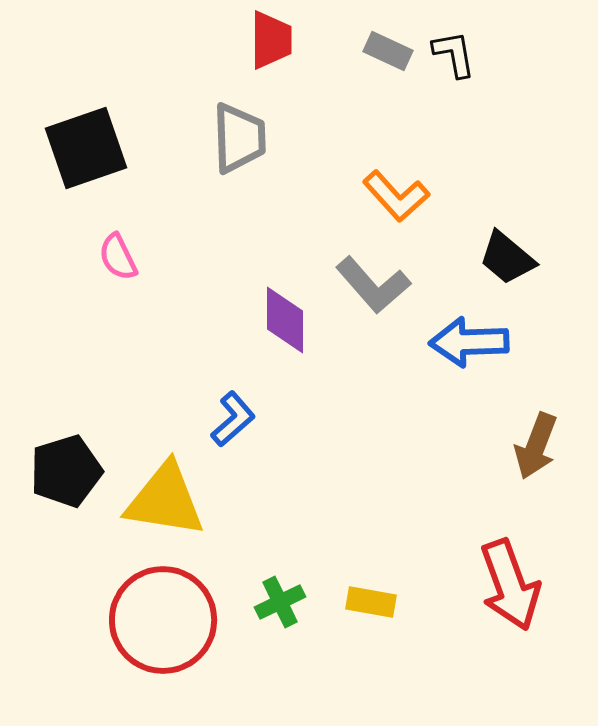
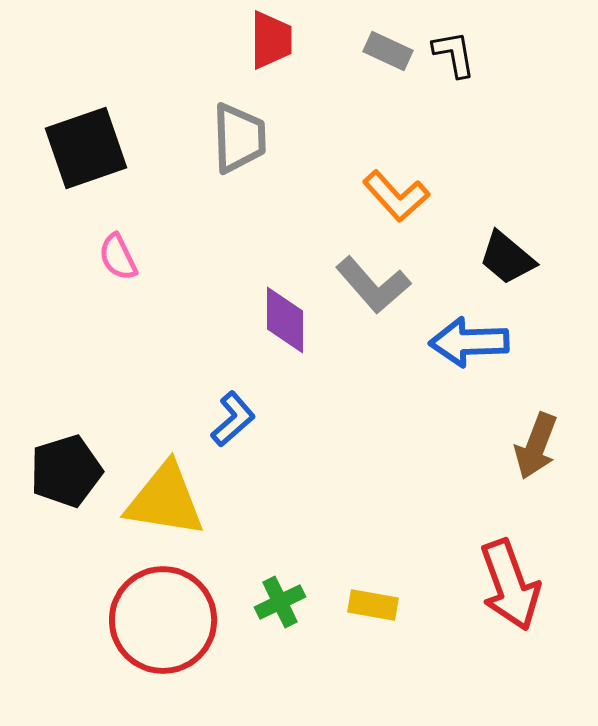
yellow rectangle: moved 2 px right, 3 px down
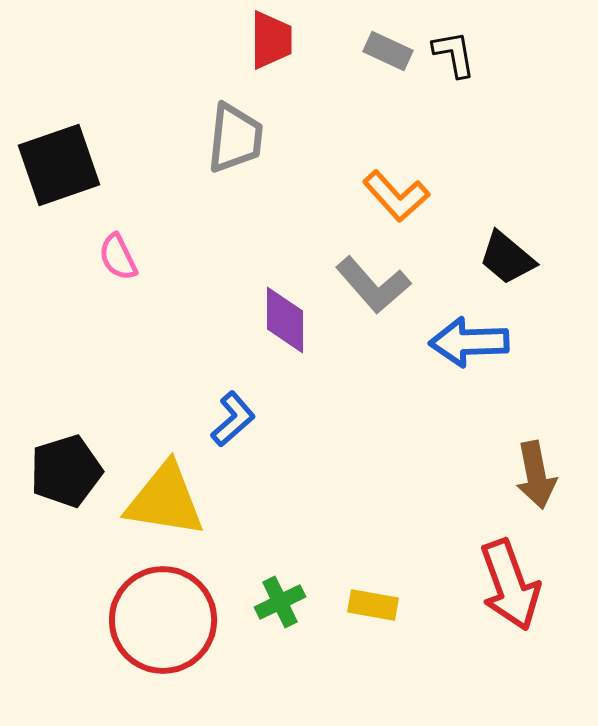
gray trapezoid: moved 4 px left; rotated 8 degrees clockwise
black square: moved 27 px left, 17 px down
brown arrow: moved 29 px down; rotated 32 degrees counterclockwise
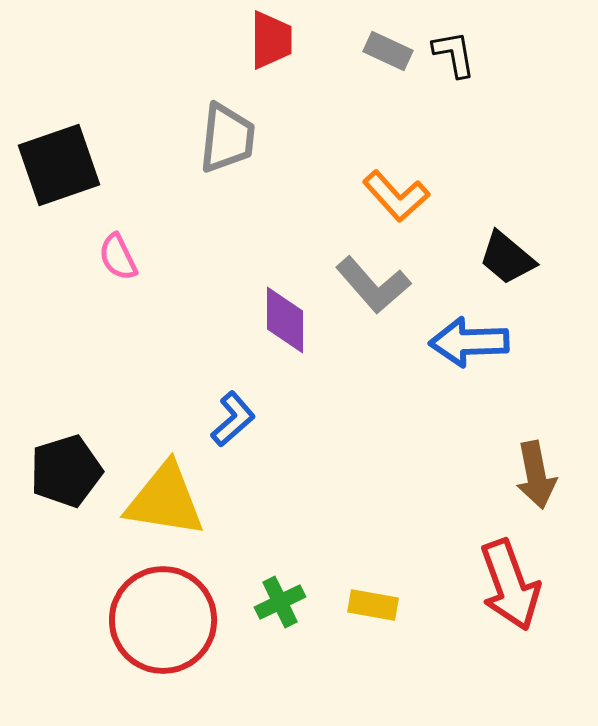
gray trapezoid: moved 8 px left
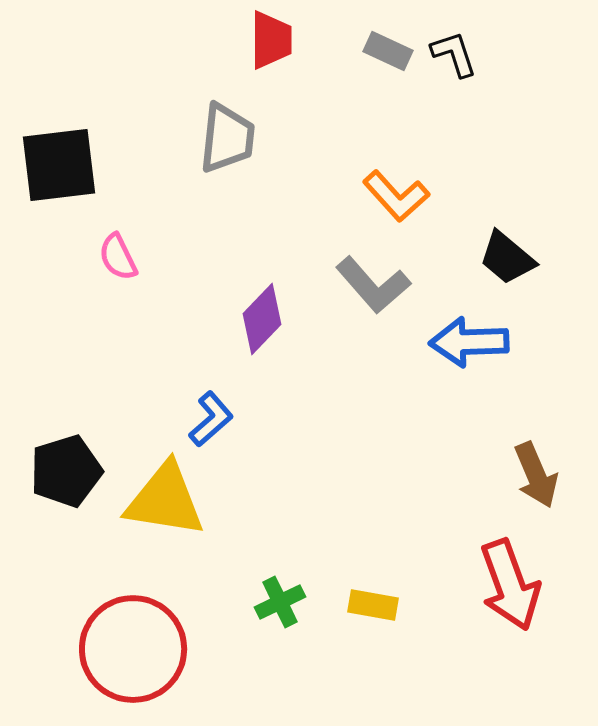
black L-shape: rotated 8 degrees counterclockwise
black square: rotated 12 degrees clockwise
purple diamond: moved 23 px left, 1 px up; rotated 44 degrees clockwise
blue L-shape: moved 22 px left
brown arrow: rotated 12 degrees counterclockwise
red circle: moved 30 px left, 29 px down
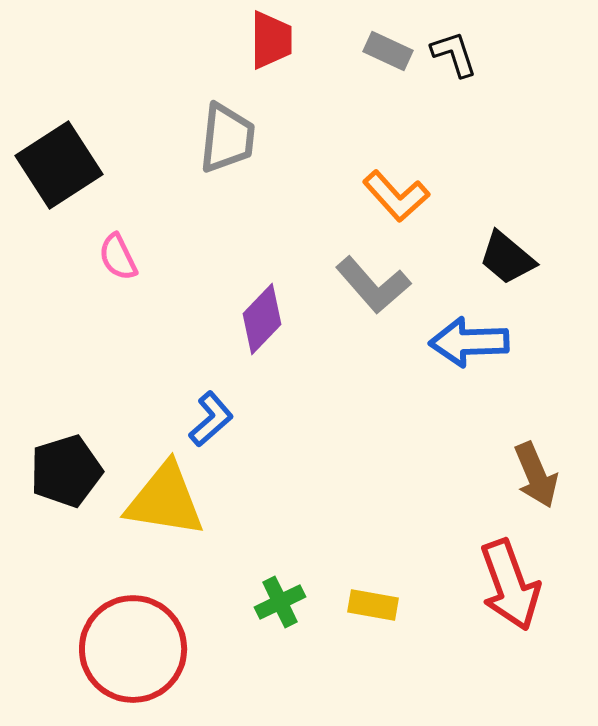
black square: rotated 26 degrees counterclockwise
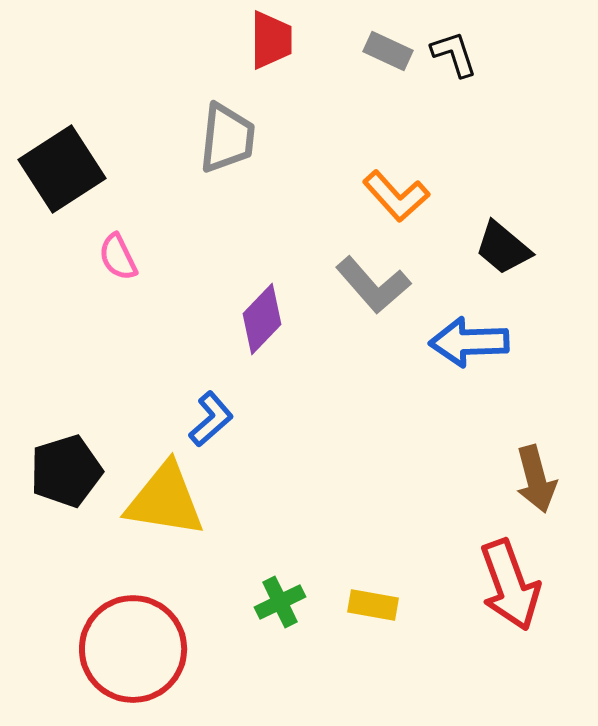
black square: moved 3 px right, 4 px down
black trapezoid: moved 4 px left, 10 px up
brown arrow: moved 4 px down; rotated 8 degrees clockwise
